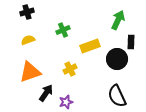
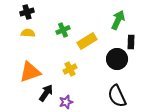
yellow semicircle: moved 7 px up; rotated 24 degrees clockwise
yellow rectangle: moved 3 px left, 5 px up; rotated 12 degrees counterclockwise
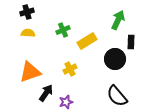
black circle: moved 2 px left
black semicircle: rotated 15 degrees counterclockwise
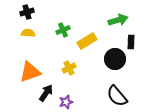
green arrow: rotated 48 degrees clockwise
yellow cross: moved 1 px left, 1 px up
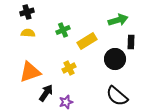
black semicircle: rotated 10 degrees counterclockwise
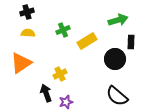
yellow cross: moved 9 px left, 6 px down
orange triangle: moved 9 px left, 9 px up; rotated 15 degrees counterclockwise
black arrow: rotated 54 degrees counterclockwise
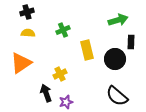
yellow rectangle: moved 9 px down; rotated 72 degrees counterclockwise
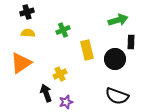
black semicircle: rotated 20 degrees counterclockwise
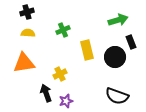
black rectangle: rotated 24 degrees counterclockwise
black circle: moved 2 px up
orange triangle: moved 3 px right; rotated 25 degrees clockwise
purple star: moved 1 px up
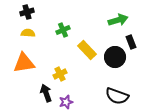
yellow rectangle: rotated 30 degrees counterclockwise
purple star: moved 1 px down
